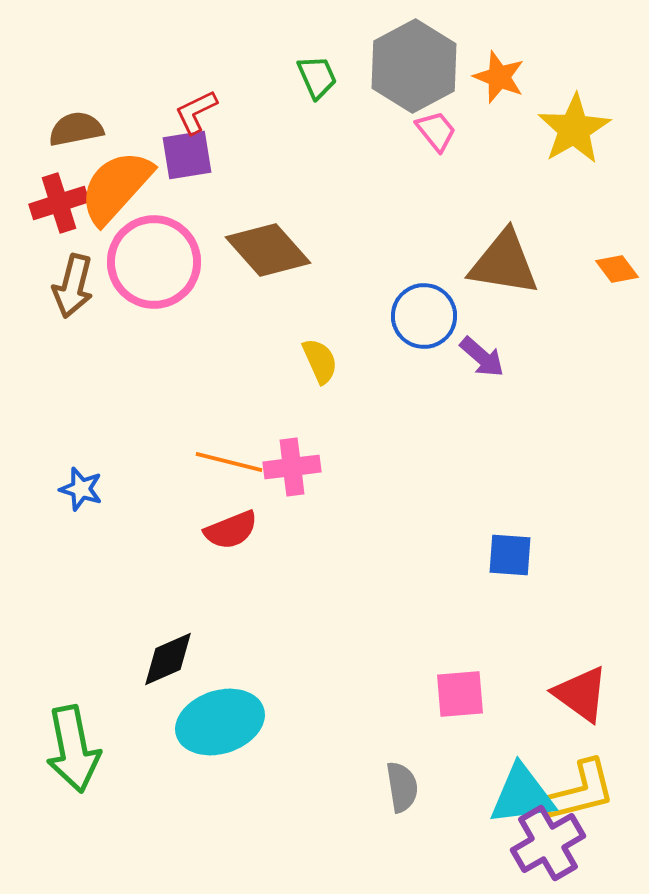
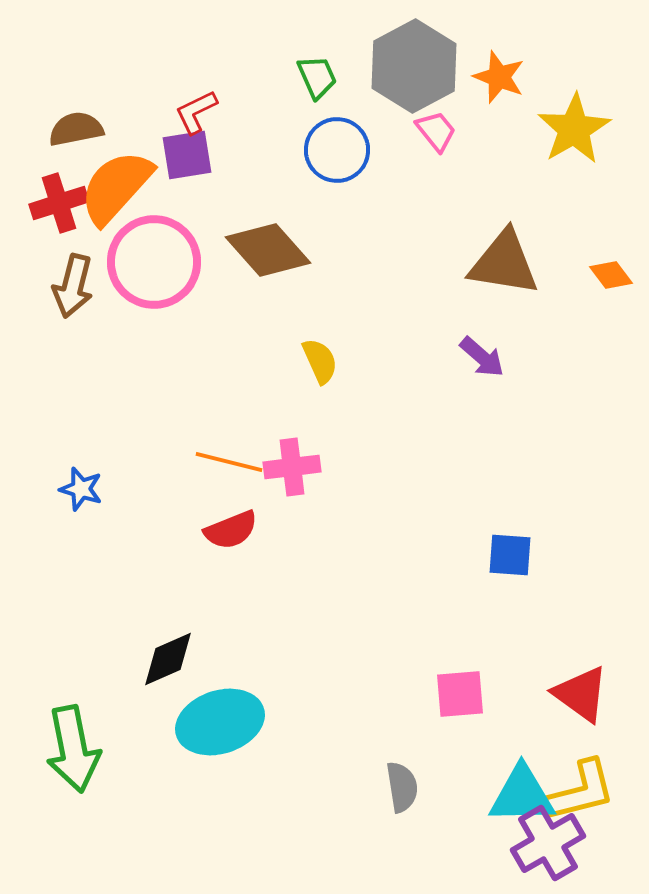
orange diamond: moved 6 px left, 6 px down
blue circle: moved 87 px left, 166 px up
cyan triangle: rotated 6 degrees clockwise
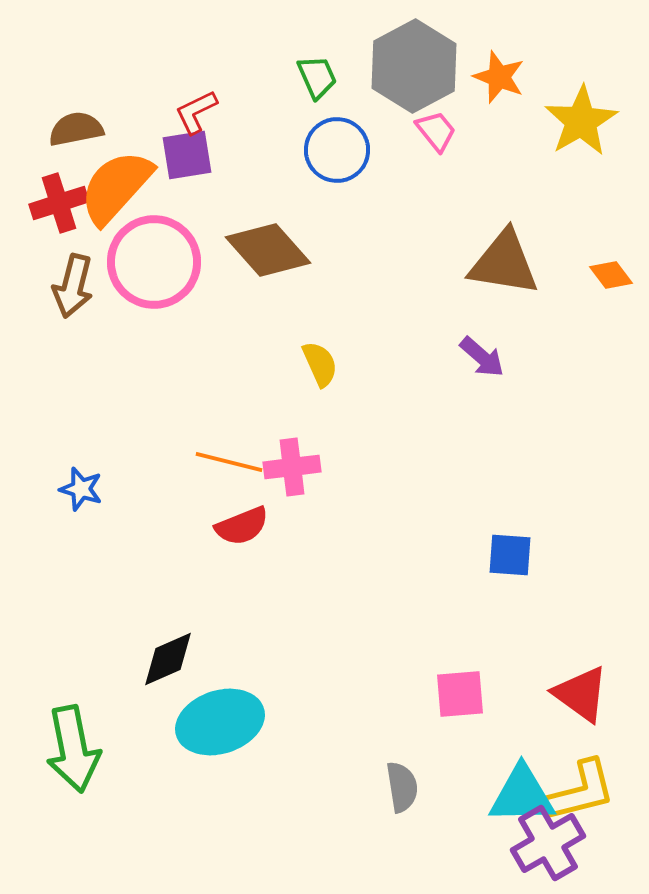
yellow star: moved 7 px right, 8 px up
yellow semicircle: moved 3 px down
red semicircle: moved 11 px right, 4 px up
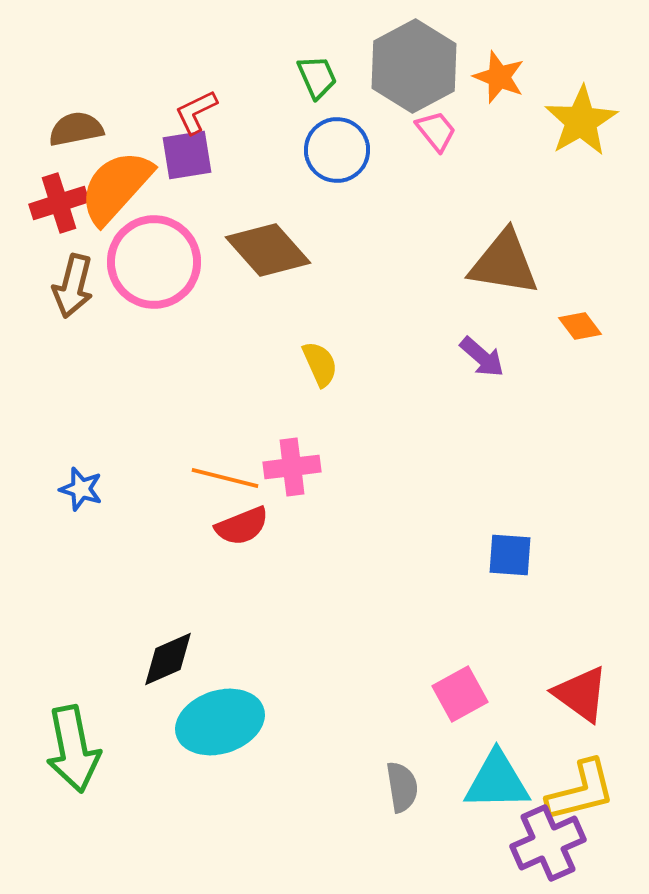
orange diamond: moved 31 px left, 51 px down
orange line: moved 4 px left, 16 px down
pink square: rotated 24 degrees counterclockwise
cyan triangle: moved 25 px left, 14 px up
purple cross: rotated 6 degrees clockwise
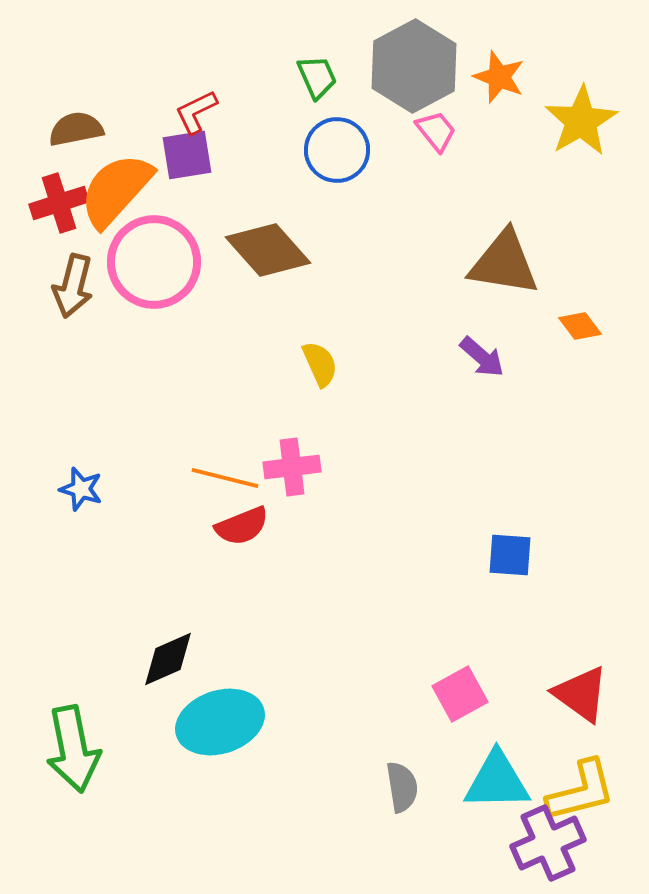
orange semicircle: moved 3 px down
